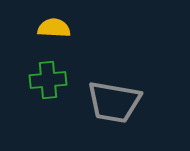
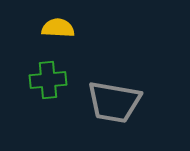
yellow semicircle: moved 4 px right
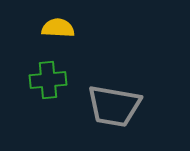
gray trapezoid: moved 4 px down
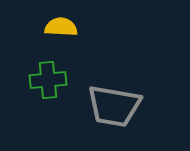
yellow semicircle: moved 3 px right, 1 px up
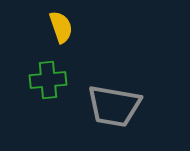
yellow semicircle: rotated 68 degrees clockwise
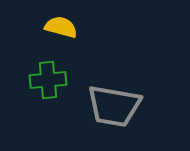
yellow semicircle: rotated 56 degrees counterclockwise
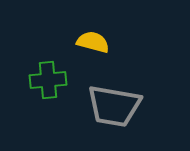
yellow semicircle: moved 32 px right, 15 px down
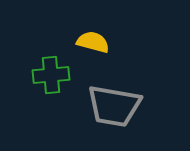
green cross: moved 3 px right, 5 px up
